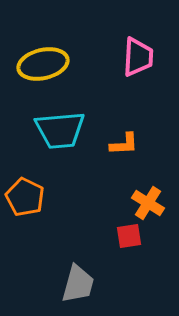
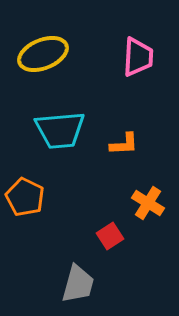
yellow ellipse: moved 10 px up; rotated 9 degrees counterclockwise
red square: moved 19 px left; rotated 24 degrees counterclockwise
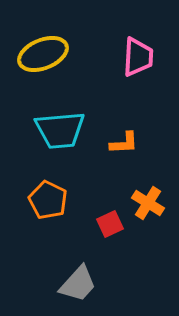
orange L-shape: moved 1 px up
orange pentagon: moved 23 px right, 3 px down
red square: moved 12 px up; rotated 8 degrees clockwise
gray trapezoid: rotated 27 degrees clockwise
